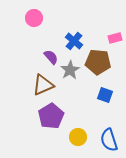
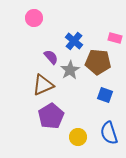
pink rectangle: rotated 32 degrees clockwise
blue semicircle: moved 7 px up
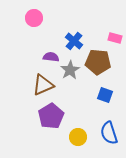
purple semicircle: rotated 42 degrees counterclockwise
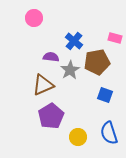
brown pentagon: moved 1 px left; rotated 15 degrees counterclockwise
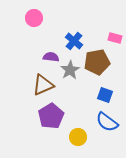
blue semicircle: moved 2 px left, 11 px up; rotated 35 degrees counterclockwise
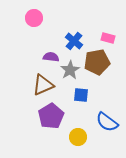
pink rectangle: moved 7 px left
blue square: moved 24 px left; rotated 14 degrees counterclockwise
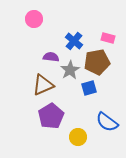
pink circle: moved 1 px down
blue square: moved 8 px right, 7 px up; rotated 21 degrees counterclockwise
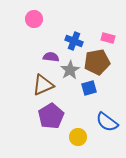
blue cross: rotated 18 degrees counterclockwise
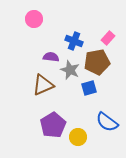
pink rectangle: rotated 64 degrees counterclockwise
gray star: rotated 18 degrees counterclockwise
purple pentagon: moved 2 px right, 9 px down
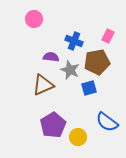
pink rectangle: moved 2 px up; rotated 16 degrees counterclockwise
